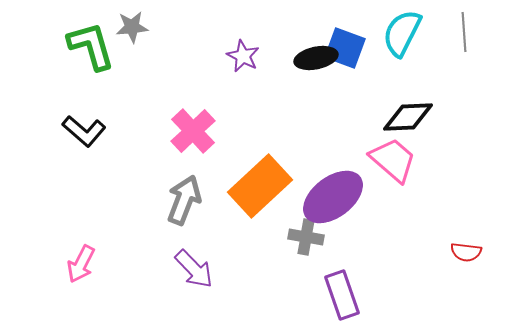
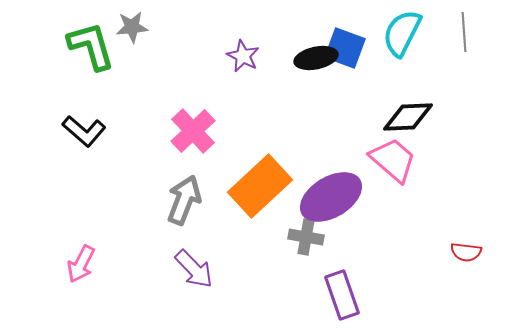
purple ellipse: moved 2 px left; rotated 6 degrees clockwise
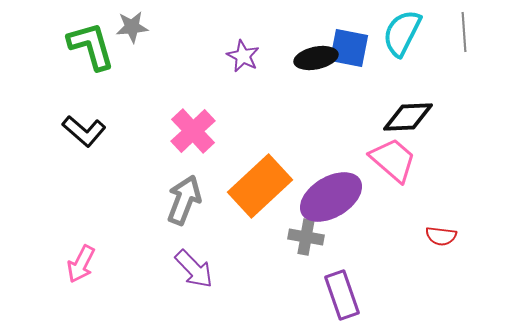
blue square: moved 4 px right; rotated 9 degrees counterclockwise
red semicircle: moved 25 px left, 16 px up
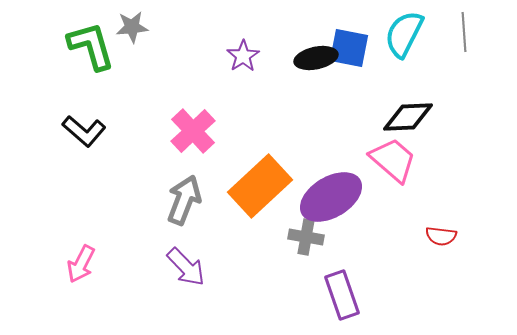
cyan semicircle: moved 2 px right, 1 px down
purple star: rotated 12 degrees clockwise
purple arrow: moved 8 px left, 2 px up
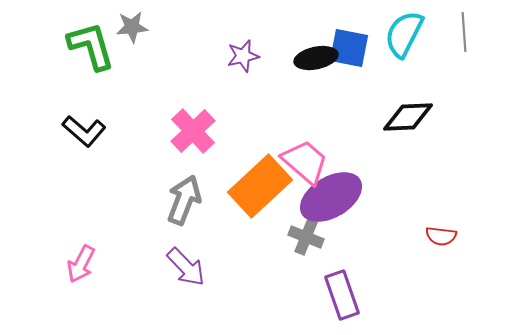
purple star: rotated 20 degrees clockwise
pink trapezoid: moved 88 px left, 2 px down
gray cross: rotated 12 degrees clockwise
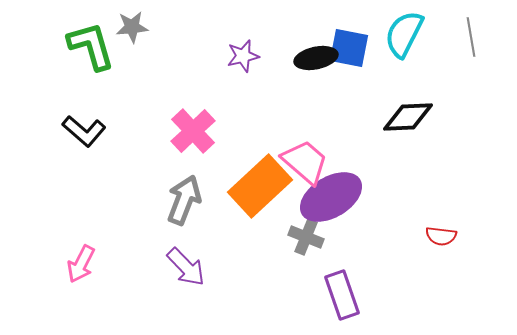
gray line: moved 7 px right, 5 px down; rotated 6 degrees counterclockwise
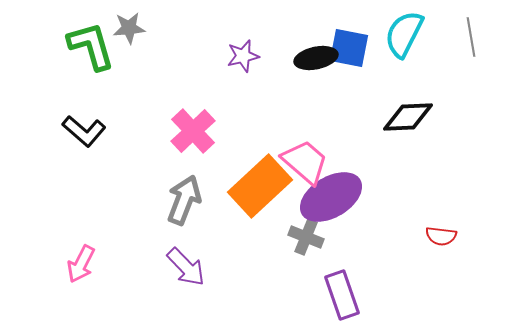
gray star: moved 3 px left, 1 px down
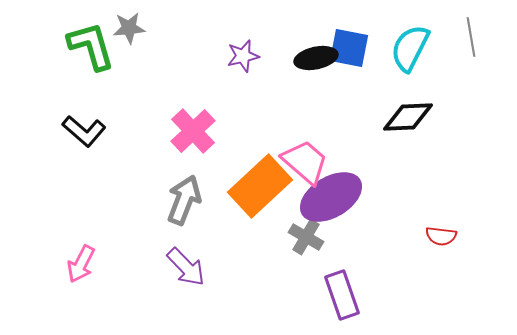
cyan semicircle: moved 6 px right, 14 px down
gray cross: rotated 8 degrees clockwise
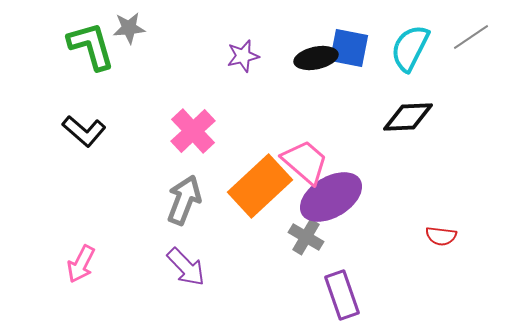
gray line: rotated 66 degrees clockwise
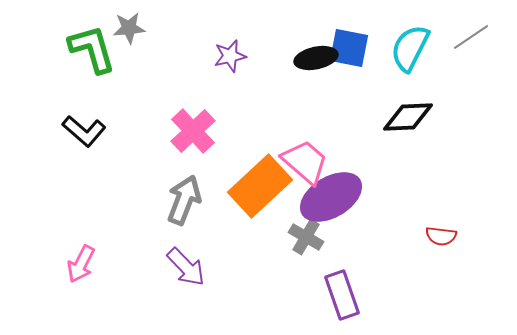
green L-shape: moved 1 px right, 3 px down
purple star: moved 13 px left
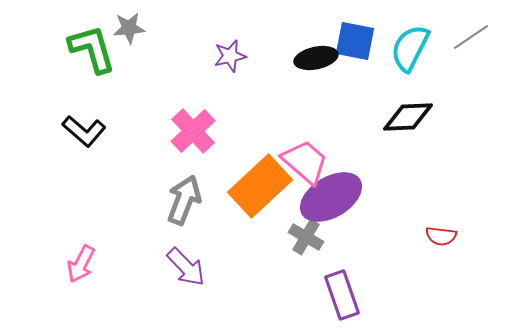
blue square: moved 6 px right, 7 px up
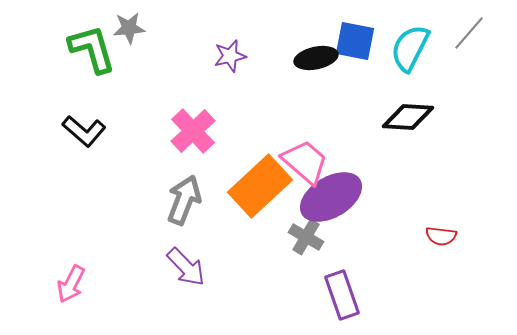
gray line: moved 2 px left, 4 px up; rotated 15 degrees counterclockwise
black diamond: rotated 6 degrees clockwise
pink arrow: moved 10 px left, 20 px down
